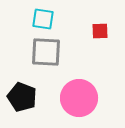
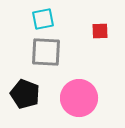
cyan square: rotated 20 degrees counterclockwise
black pentagon: moved 3 px right, 3 px up
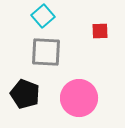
cyan square: moved 3 px up; rotated 30 degrees counterclockwise
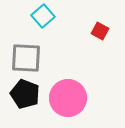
red square: rotated 30 degrees clockwise
gray square: moved 20 px left, 6 px down
pink circle: moved 11 px left
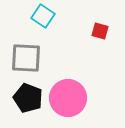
cyan square: rotated 15 degrees counterclockwise
red square: rotated 12 degrees counterclockwise
black pentagon: moved 3 px right, 4 px down
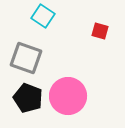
gray square: rotated 16 degrees clockwise
pink circle: moved 2 px up
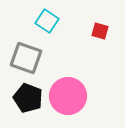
cyan square: moved 4 px right, 5 px down
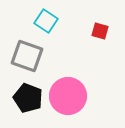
cyan square: moved 1 px left
gray square: moved 1 px right, 2 px up
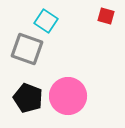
red square: moved 6 px right, 15 px up
gray square: moved 7 px up
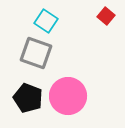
red square: rotated 24 degrees clockwise
gray square: moved 9 px right, 4 px down
